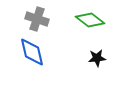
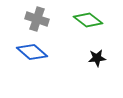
green diamond: moved 2 px left
blue diamond: rotated 36 degrees counterclockwise
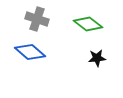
green diamond: moved 4 px down
blue diamond: moved 2 px left
